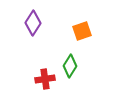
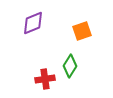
purple diamond: rotated 35 degrees clockwise
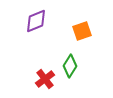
purple diamond: moved 3 px right, 2 px up
red cross: rotated 30 degrees counterclockwise
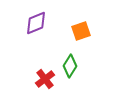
purple diamond: moved 2 px down
orange square: moved 1 px left
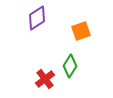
purple diamond: moved 1 px right, 5 px up; rotated 10 degrees counterclockwise
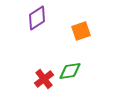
green diamond: moved 5 px down; rotated 50 degrees clockwise
red cross: moved 1 px left
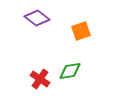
purple diamond: rotated 70 degrees clockwise
red cross: moved 4 px left; rotated 18 degrees counterclockwise
